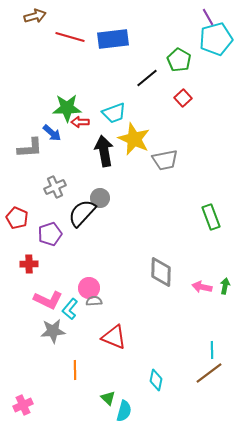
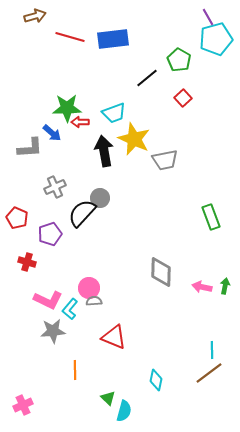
red cross: moved 2 px left, 2 px up; rotated 18 degrees clockwise
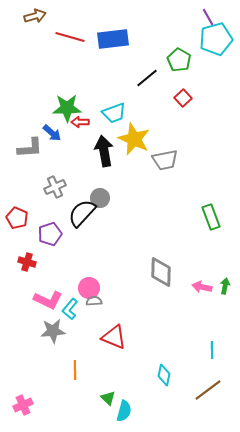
brown line: moved 1 px left, 17 px down
cyan diamond: moved 8 px right, 5 px up
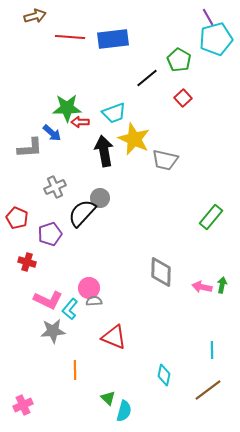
red line: rotated 12 degrees counterclockwise
gray trapezoid: rotated 24 degrees clockwise
green rectangle: rotated 60 degrees clockwise
green arrow: moved 3 px left, 1 px up
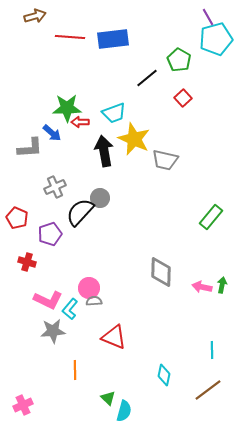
black semicircle: moved 2 px left, 1 px up
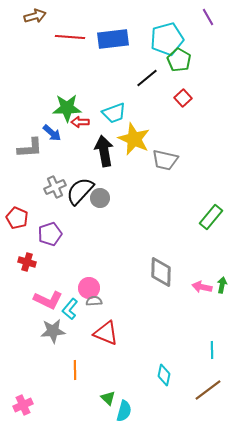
cyan pentagon: moved 49 px left
black semicircle: moved 21 px up
red triangle: moved 8 px left, 4 px up
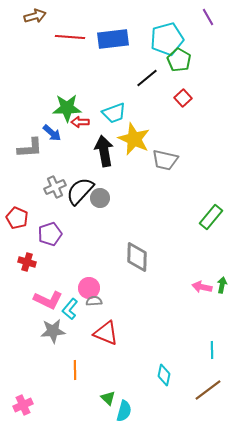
gray diamond: moved 24 px left, 15 px up
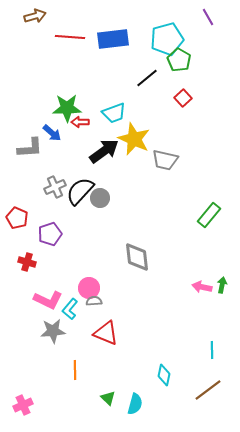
black arrow: rotated 64 degrees clockwise
green rectangle: moved 2 px left, 2 px up
gray diamond: rotated 8 degrees counterclockwise
cyan semicircle: moved 11 px right, 7 px up
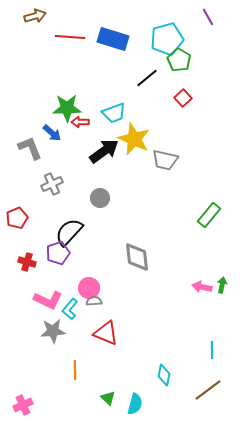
blue rectangle: rotated 24 degrees clockwise
gray L-shape: rotated 108 degrees counterclockwise
gray cross: moved 3 px left, 3 px up
black semicircle: moved 11 px left, 41 px down
red pentagon: rotated 25 degrees clockwise
purple pentagon: moved 8 px right, 19 px down
